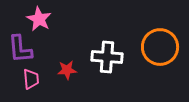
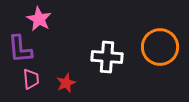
red star: moved 1 px left, 13 px down; rotated 18 degrees counterclockwise
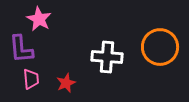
purple L-shape: moved 1 px right
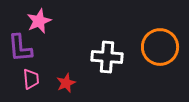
pink star: moved 2 px down; rotated 20 degrees clockwise
purple L-shape: moved 1 px left, 1 px up
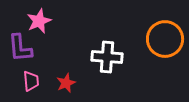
orange circle: moved 5 px right, 8 px up
pink trapezoid: moved 2 px down
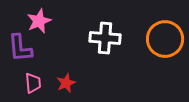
white cross: moved 2 px left, 19 px up
pink trapezoid: moved 2 px right, 2 px down
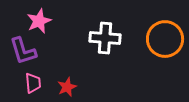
purple L-shape: moved 3 px right, 3 px down; rotated 12 degrees counterclockwise
red star: moved 1 px right, 4 px down
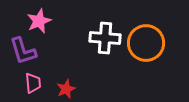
orange circle: moved 19 px left, 4 px down
red star: moved 1 px left, 2 px down
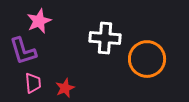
orange circle: moved 1 px right, 16 px down
red star: moved 1 px left, 1 px up
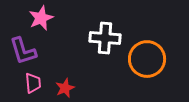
pink star: moved 2 px right, 3 px up
